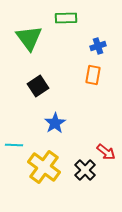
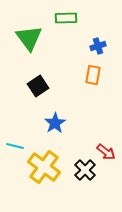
cyan line: moved 1 px right, 1 px down; rotated 12 degrees clockwise
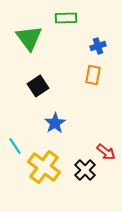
cyan line: rotated 42 degrees clockwise
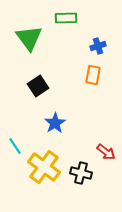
black cross: moved 4 px left, 3 px down; rotated 30 degrees counterclockwise
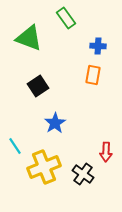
green rectangle: rotated 55 degrees clockwise
green triangle: rotated 32 degrees counterclockwise
blue cross: rotated 21 degrees clockwise
red arrow: rotated 54 degrees clockwise
yellow cross: rotated 32 degrees clockwise
black cross: moved 2 px right, 1 px down; rotated 20 degrees clockwise
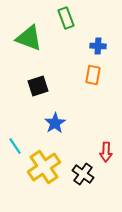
green rectangle: rotated 15 degrees clockwise
black square: rotated 15 degrees clockwise
yellow cross: rotated 12 degrees counterclockwise
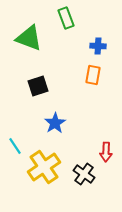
black cross: moved 1 px right
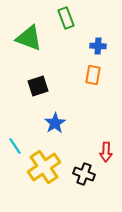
black cross: rotated 15 degrees counterclockwise
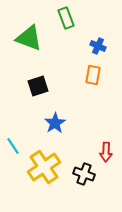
blue cross: rotated 21 degrees clockwise
cyan line: moved 2 px left
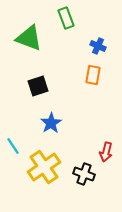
blue star: moved 4 px left
red arrow: rotated 12 degrees clockwise
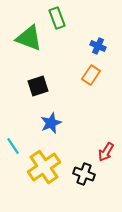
green rectangle: moved 9 px left
orange rectangle: moved 2 px left; rotated 24 degrees clockwise
blue star: rotated 10 degrees clockwise
red arrow: rotated 18 degrees clockwise
